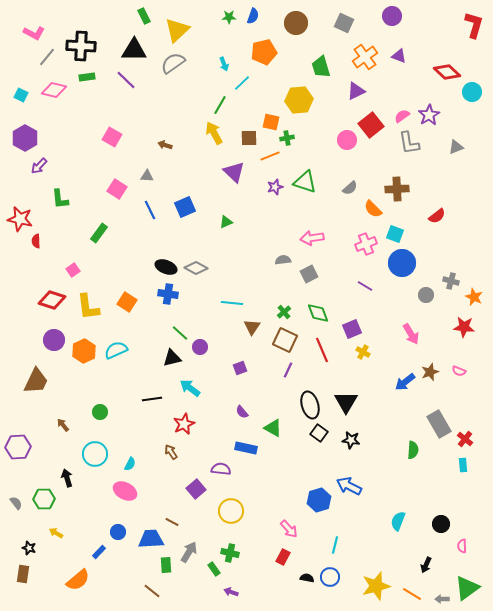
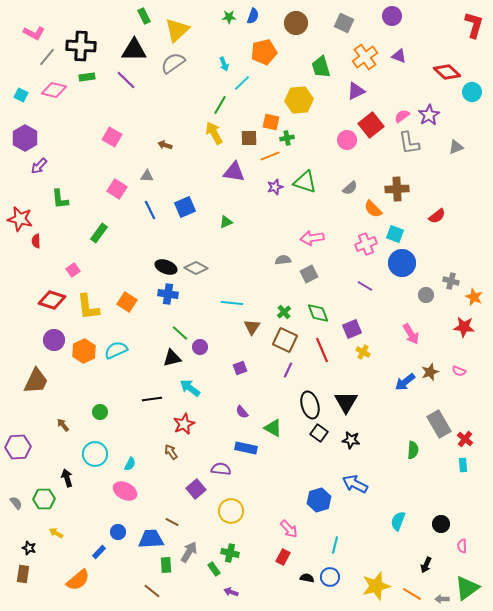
purple triangle at (234, 172): rotated 35 degrees counterclockwise
blue arrow at (349, 486): moved 6 px right, 2 px up
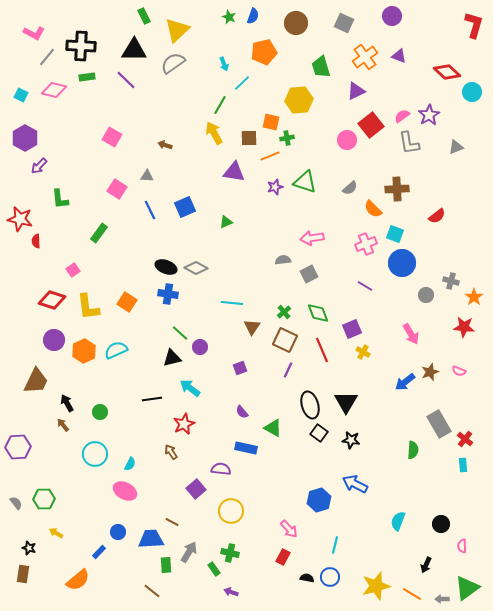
green star at (229, 17): rotated 24 degrees clockwise
orange star at (474, 297): rotated 12 degrees clockwise
black arrow at (67, 478): moved 75 px up; rotated 12 degrees counterclockwise
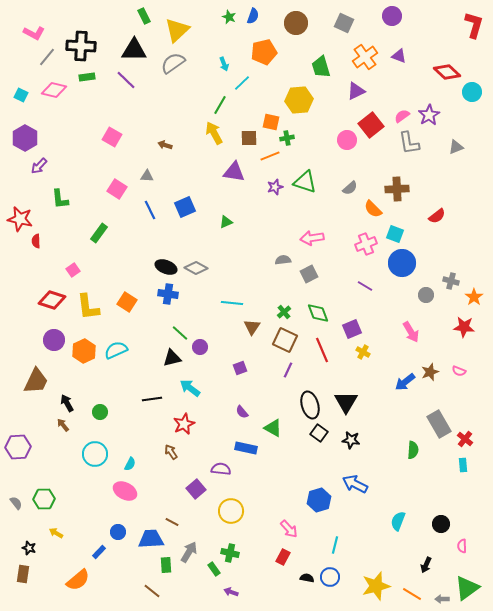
pink arrow at (411, 334): moved 2 px up
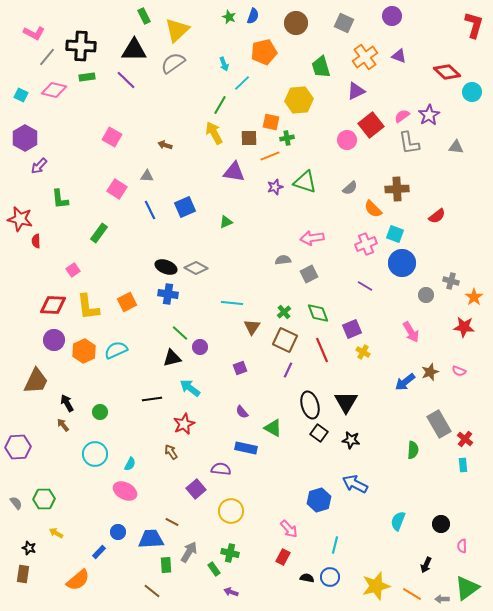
gray triangle at (456, 147): rotated 28 degrees clockwise
red diamond at (52, 300): moved 1 px right, 5 px down; rotated 16 degrees counterclockwise
orange square at (127, 302): rotated 30 degrees clockwise
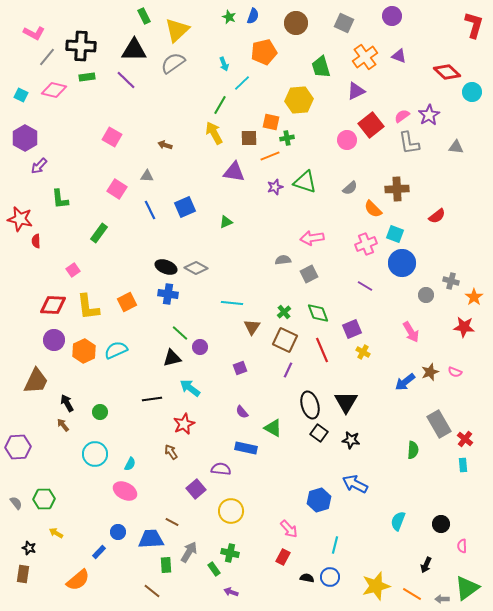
pink semicircle at (459, 371): moved 4 px left, 1 px down
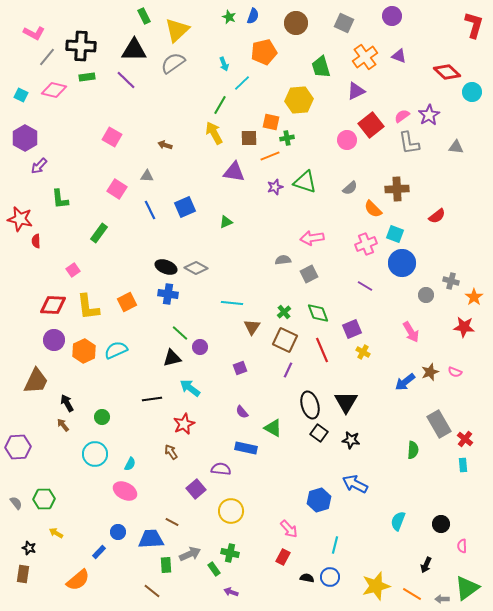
green circle at (100, 412): moved 2 px right, 5 px down
gray arrow at (189, 552): moved 1 px right, 2 px down; rotated 35 degrees clockwise
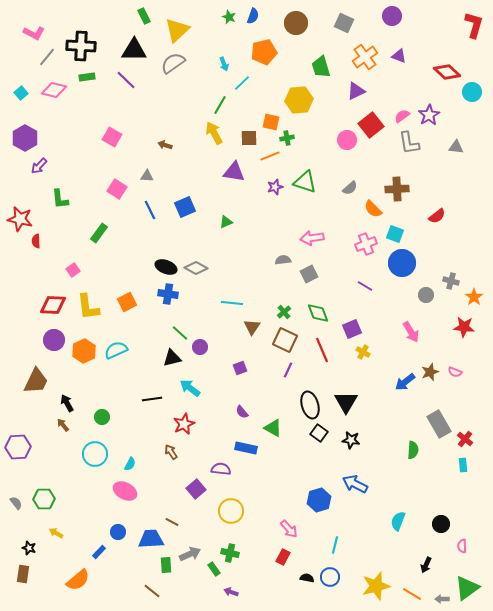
cyan square at (21, 95): moved 2 px up; rotated 24 degrees clockwise
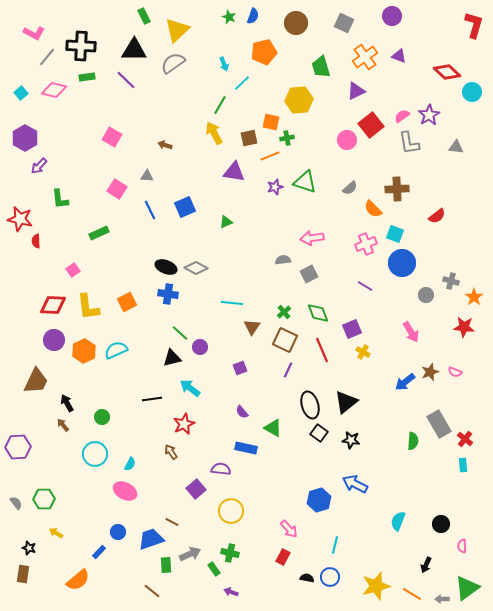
brown square at (249, 138): rotated 12 degrees counterclockwise
green rectangle at (99, 233): rotated 30 degrees clockwise
black triangle at (346, 402): rotated 20 degrees clockwise
green semicircle at (413, 450): moved 9 px up
blue trapezoid at (151, 539): rotated 16 degrees counterclockwise
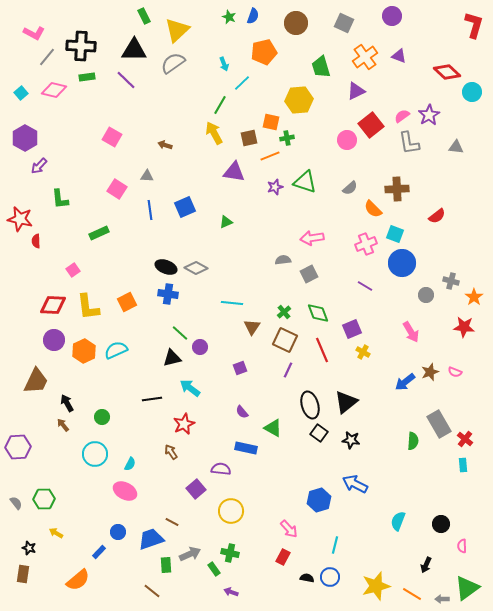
blue line at (150, 210): rotated 18 degrees clockwise
